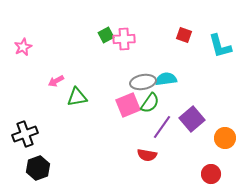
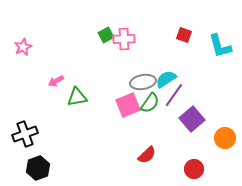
cyan semicircle: rotated 25 degrees counterclockwise
purple line: moved 12 px right, 32 px up
red semicircle: rotated 54 degrees counterclockwise
red circle: moved 17 px left, 5 px up
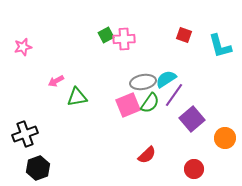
pink star: rotated 12 degrees clockwise
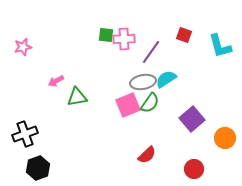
green square: rotated 35 degrees clockwise
purple line: moved 23 px left, 43 px up
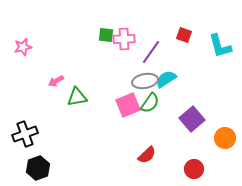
gray ellipse: moved 2 px right, 1 px up
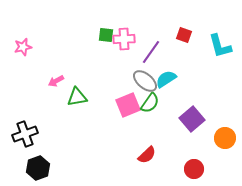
gray ellipse: rotated 50 degrees clockwise
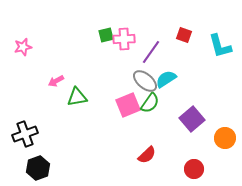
green square: rotated 21 degrees counterclockwise
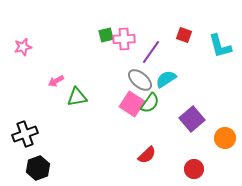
gray ellipse: moved 5 px left, 1 px up
pink square: moved 4 px right, 1 px up; rotated 35 degrees counterclockwise
